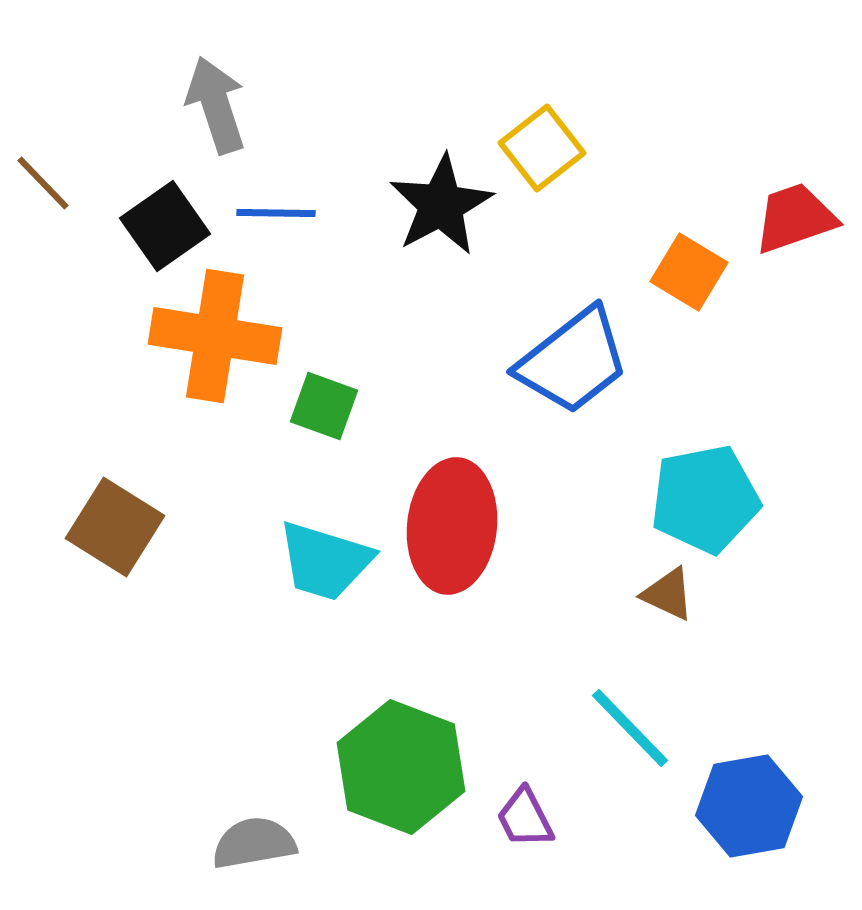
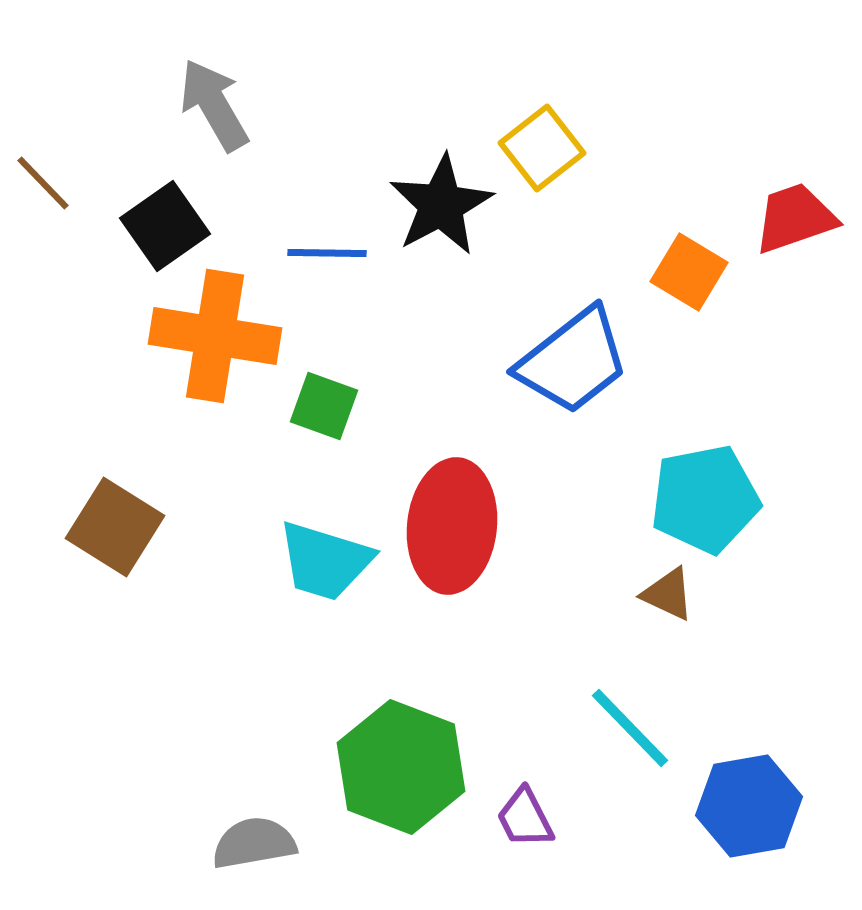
gray arrow: moved 2 px left; rotated 12 degrees counterclockwise
blue line: moved 51 px right, 40 px down
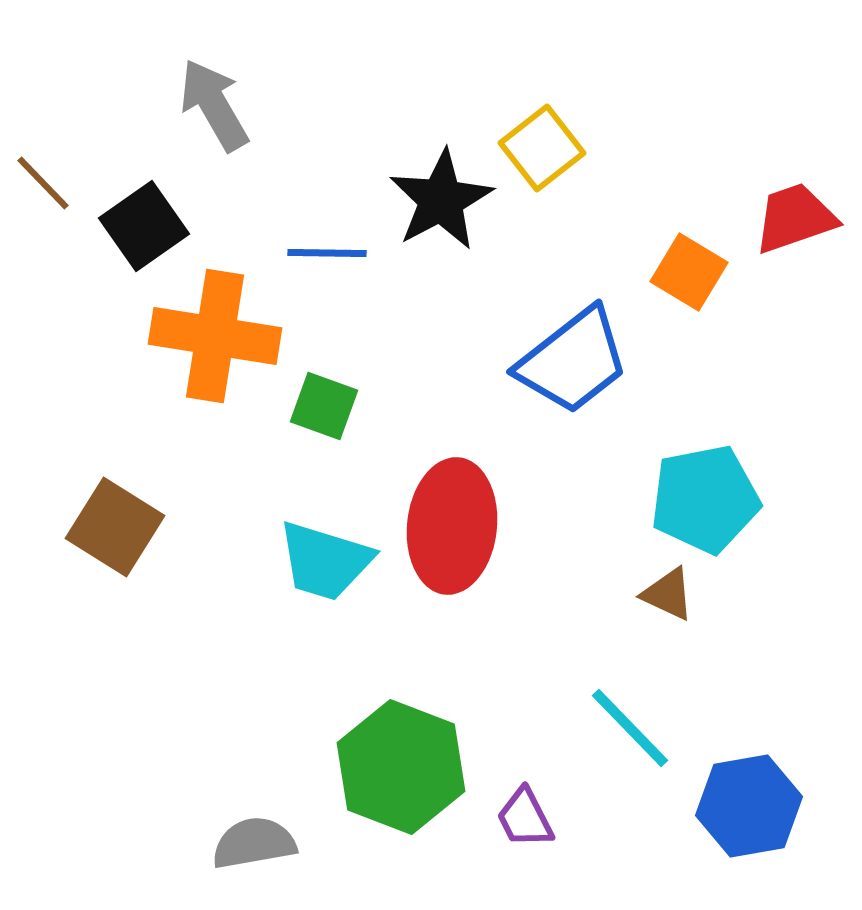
black star: moved 5 px up
black square: moved 21 px left
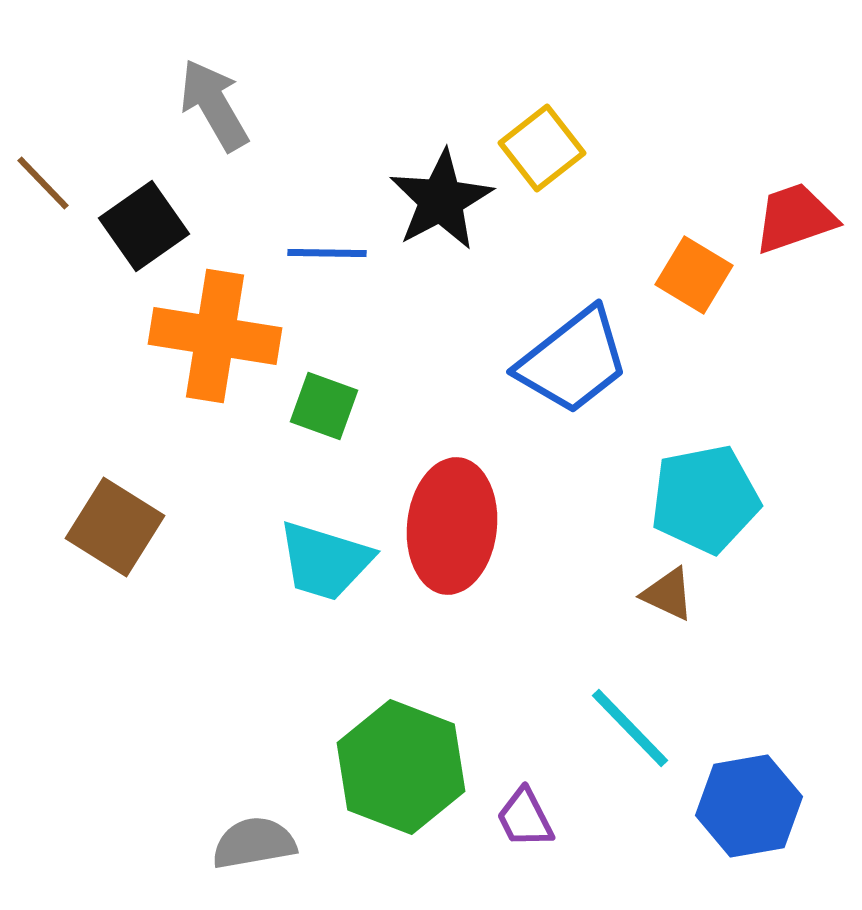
orange square: moved 5 px right, 3 px down
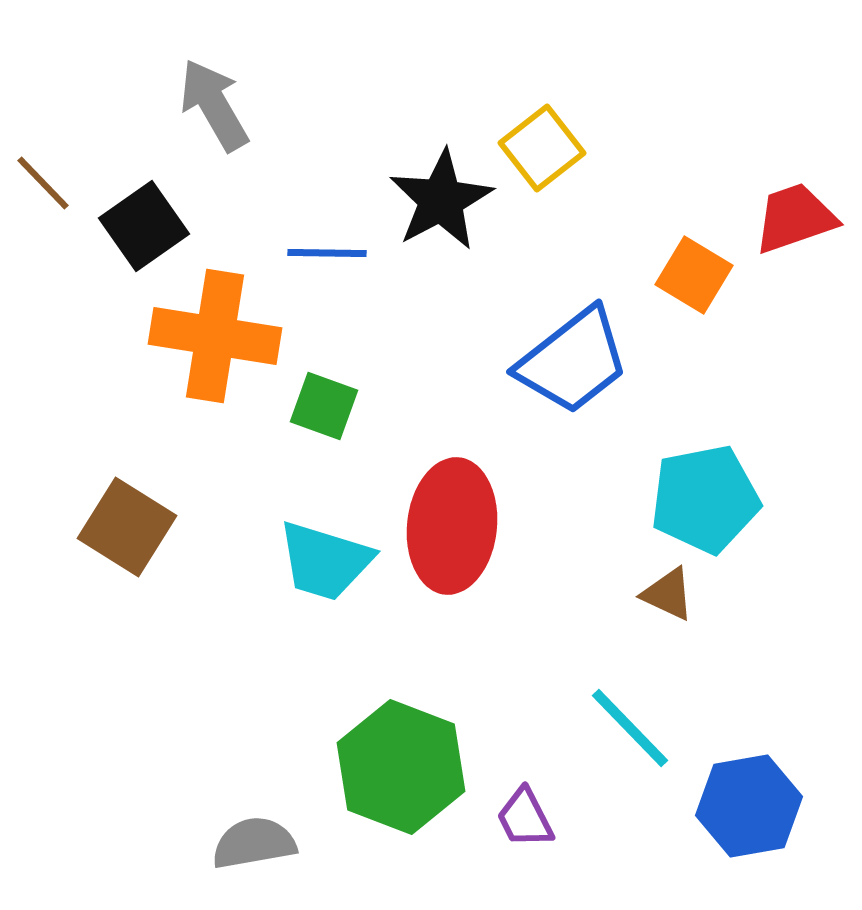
brown square: moved 12 px right
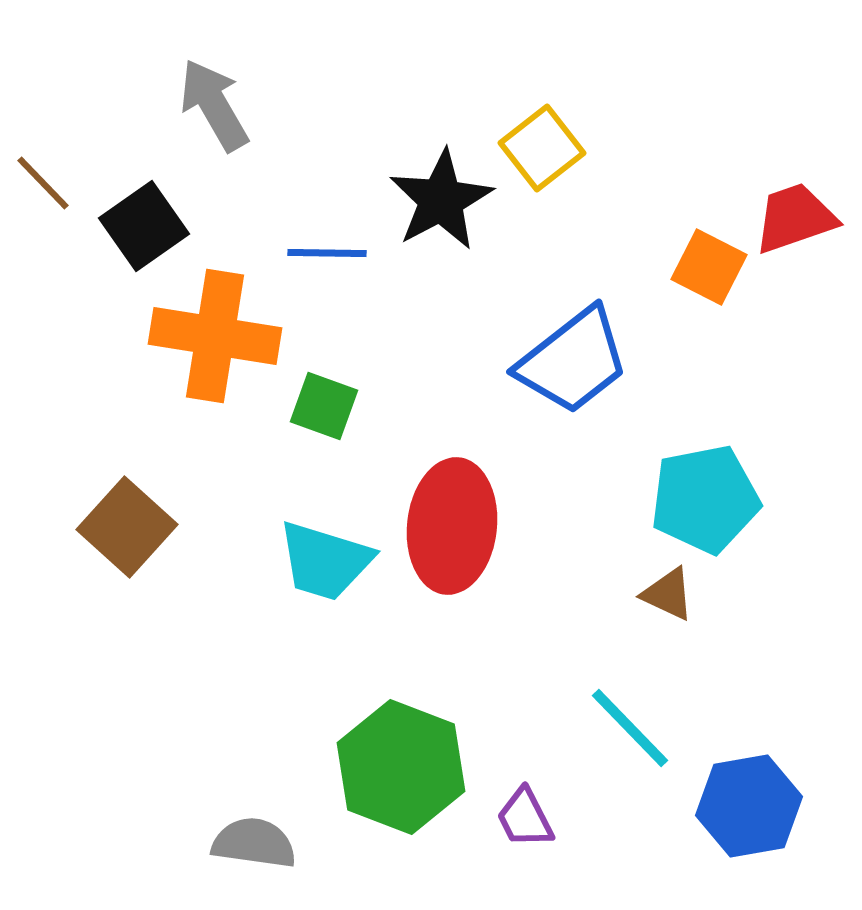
orange square: moved 15 px right, 8 px up; rotated 4 degrees counterclockwise
brown square: rotated 10 degrees clockwise
gray semicircle: rotated 18 degrees clockwise
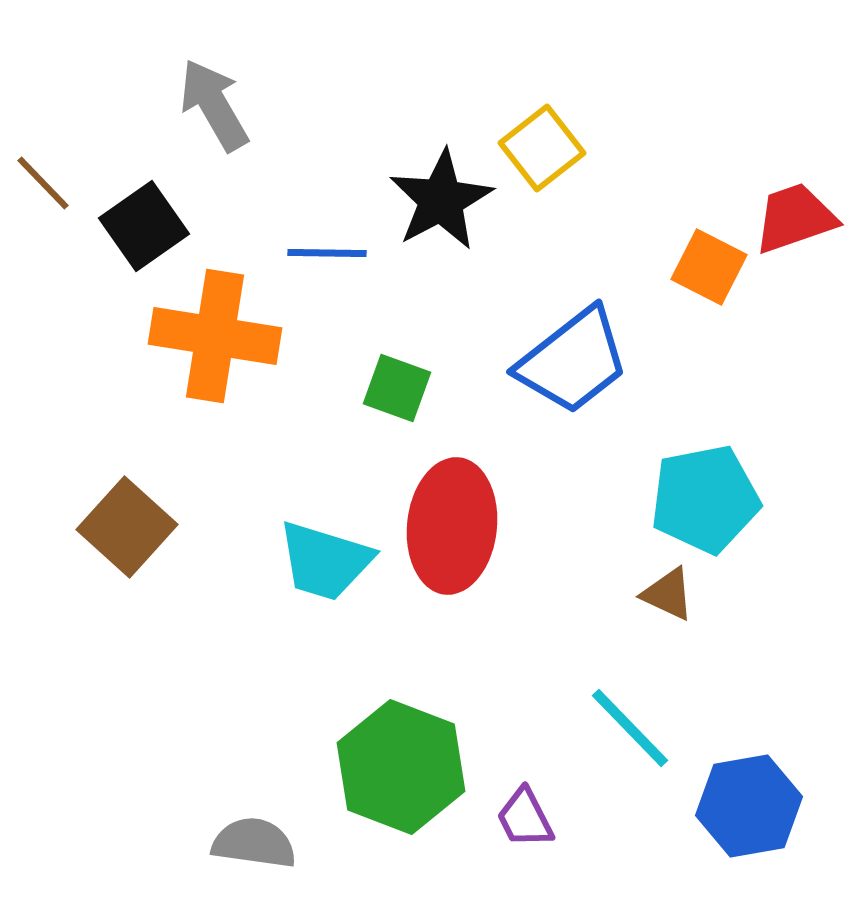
green square: moved 73 px right, 18 px up
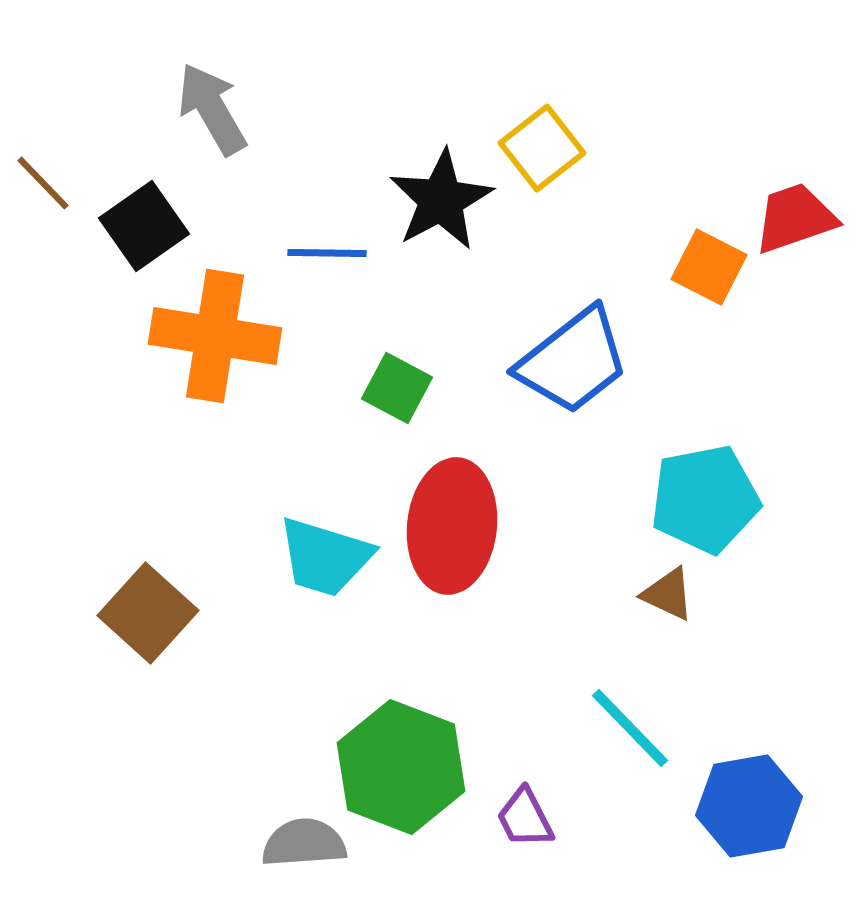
gray arrow: moved 2 px left, 4 px down
green square: rotated 8 degrees clockwise
brown square: moved 21 px right, 86 px down
cyan trapezoid: moved 4 px up
gray semicircle: moved 50 px right; rotated 12 degrees counterclockwise
